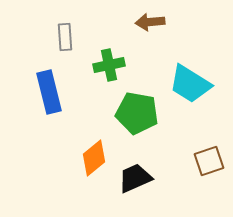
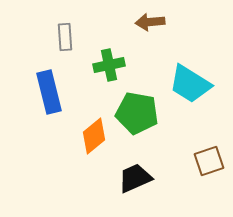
orange diamond: moved 22 px up
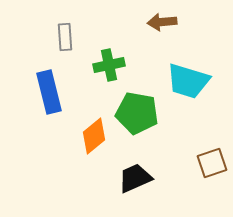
brown arrow: moved 12 px right
cyan trapezoid: moved 2 px left, 3 px up; rotated 15 degrees counterclockwise
brown square: moved 3 px right, 2 px down
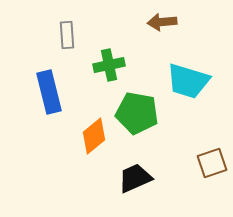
gray rectangle: moved 2 px right, 2 px up
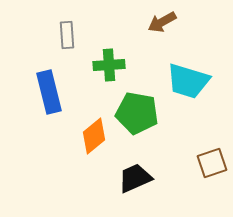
brown arrow: rotated 24 degrees counterclockwise
green cross: rotated 8 degrees clockwise
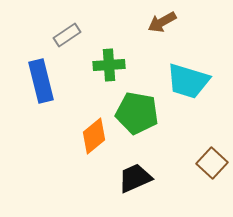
gray rectangle: rotated 60 degrees clockwise
blue rectangle: moved 8 px left, 11 px up
brown square: rotated 28 degrees counterclockwise
